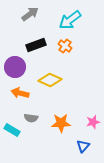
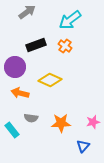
gray arrow: moved 3 px left, 2 px up
cyan rectangle: rotated 21 degrees clockwise
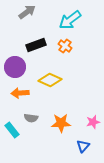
orange arrow: rotated 18 degrees counterclockwise
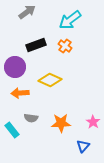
pink star: rotated 24 degrees counterclockwise
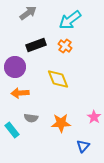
gray arrow: moved 1 px right, 1 px down
yellow diamond: moved 8 px right, 1 px up; rotated 45 degrees clockwise
pink star: moved 1 px right, 5 px up
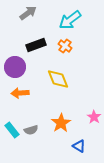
gray semicircle: moved 12 px down; rotated 24 degrees counterclockwise
orange star: rotated 30 degrees counterclockwise
blue triangle: moved 4 px left; rotated 40 degrees counterclockwise
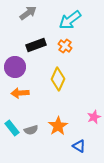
yellow diamond: rotated 45 degrees clockwise
pink star: rotated 16 degrees clockwise
orange star: moved 3 px left, 3 px down
cyan rectangle: moved 2 px up
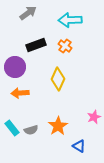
cyan arrow: rotated 35 degrees clockwise
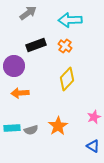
purple circle: moved 1 px left, 1 px up
yellow diamond: moved 9 px right; rotated 20 degrees clockwise
cyan rectangle: rotated 56 degrees counterclockwise
blue triangle: moved 14 px right
